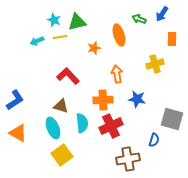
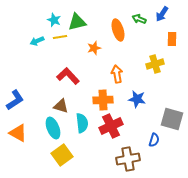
orange ellipse: moved 1 px left, 5 px up
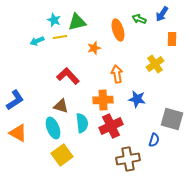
yellow cross: rotated 18 degrees counterclockwise
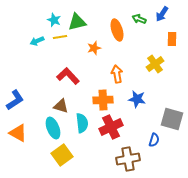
orange ellipse: moved 1 px left
red cross: moved 1 px down
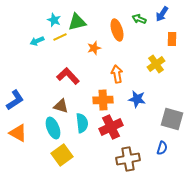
yellow line: rotated 16 degrees counterclockwise
yellow cross: moved 1 px right
blue semicircle: moved 8 px right, 8 px down
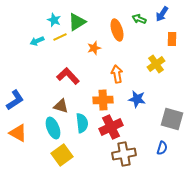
green triangle: rotated 18 degrees counterclockwise
brown cross: moved 4 px left, 5 px up
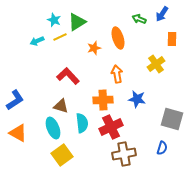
orange ellipse: moved 1 px right, 8 px down
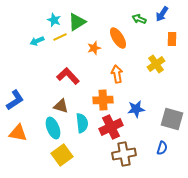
orange ellipse: rotated 15 degrees counterclockwise
blue star: moved 1 px left, 10 px down; rotated 18 degrees counterclockwise
orange triangle: rotated 18 degrees counterclockwise
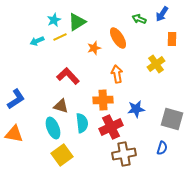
cyan star: rotated 24 degrees clockwise
blue L-shape: moved 1 px right, 1 px up
orange triangle: moved 4 px left, 1 px down
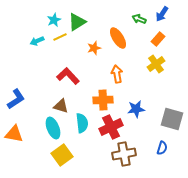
orange rectangle: moved 14 px left; rotated 40 degrees clockwise
